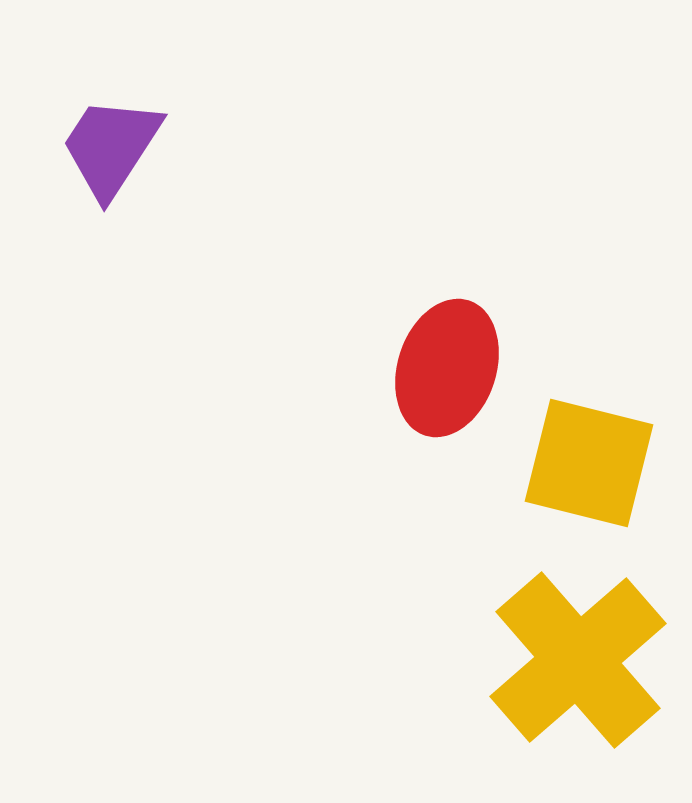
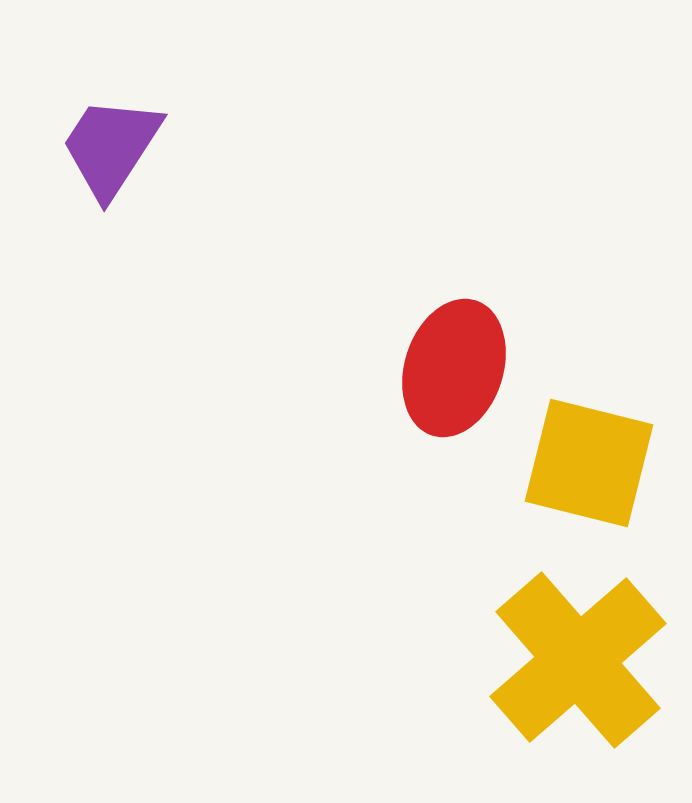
red ellipse: moved 7 px right
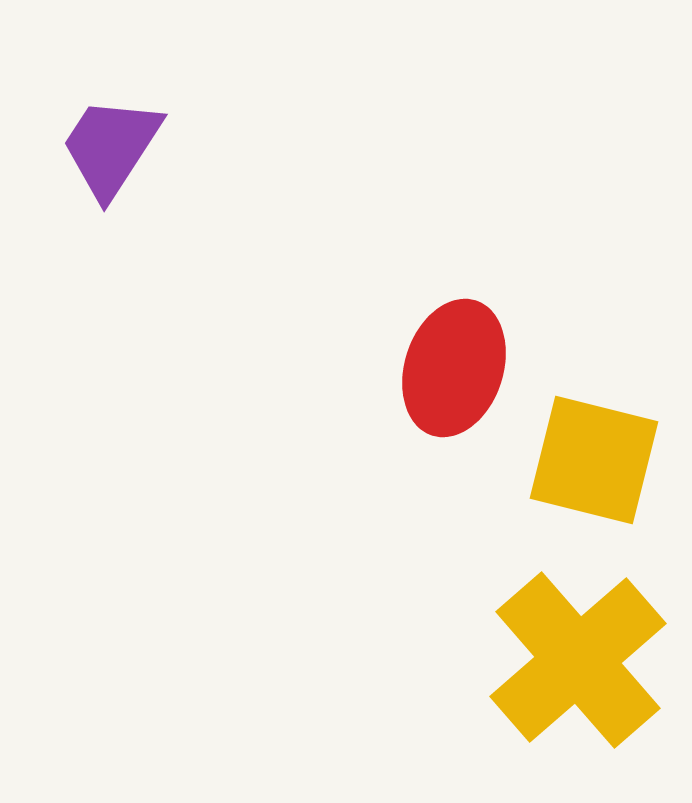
yellow square: moved 5 px right, 3 px up
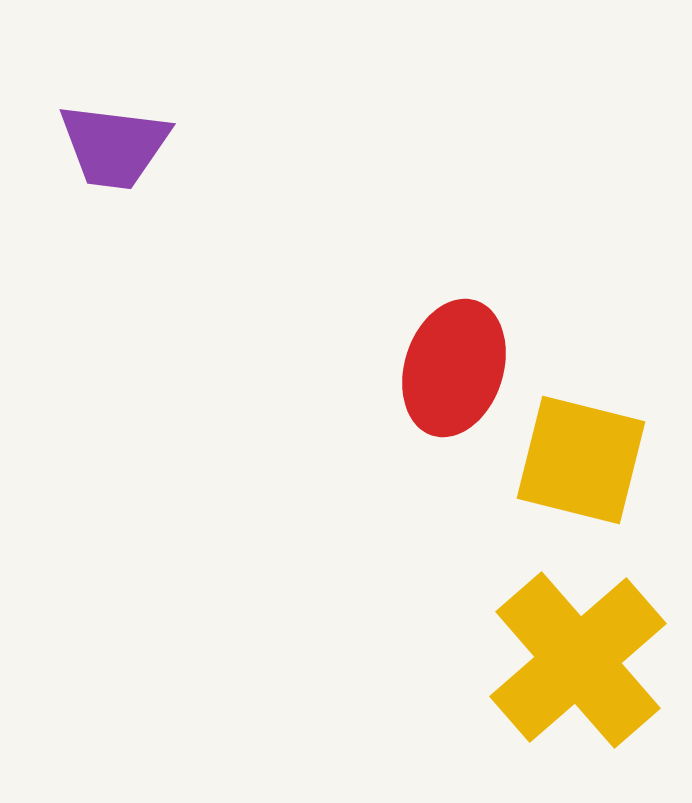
purple trapezoid: moved 3 px right, 1 px up; rotated 116 degrees counterclockwise
yellow square: moved 13 px left
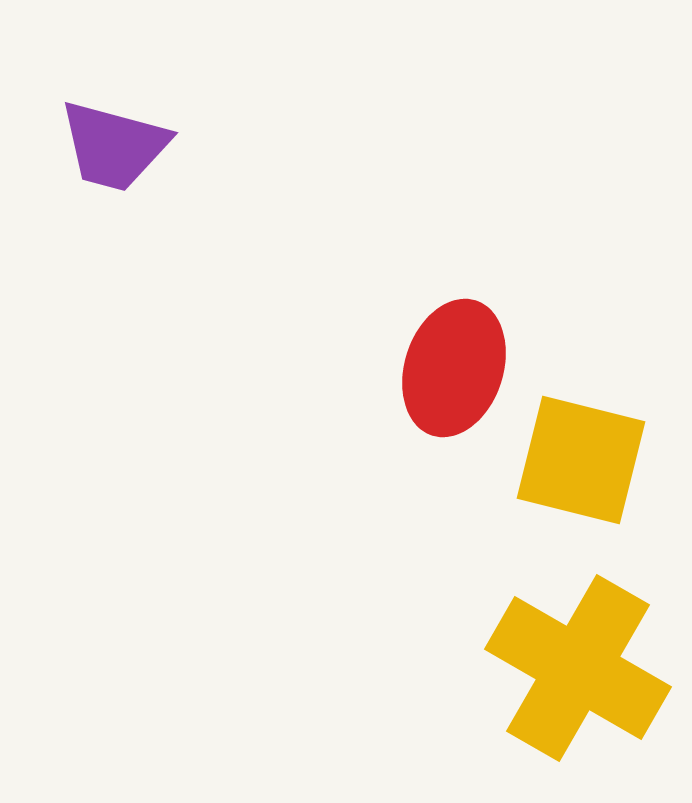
purple trapezoid: rotated 8 degrees clockwise
yellow cross: moved 8 px down; rotated 19 degrees counterclockwise
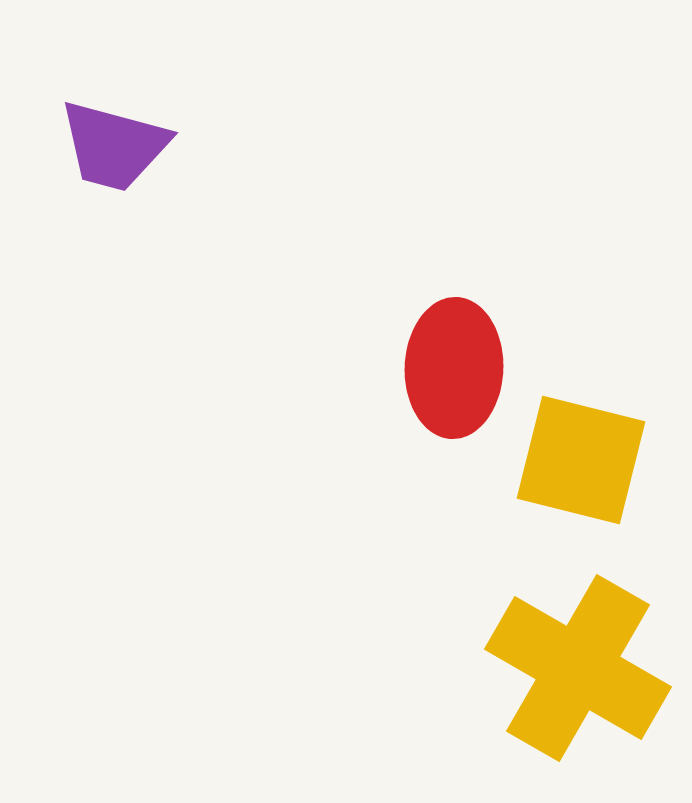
red ellipse: rotated 16 degrees counterclockwise
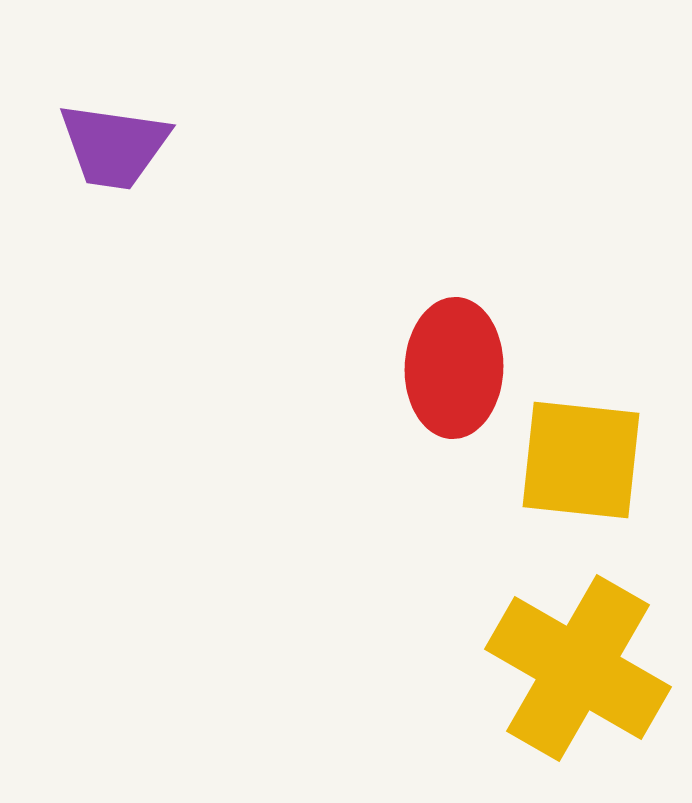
purple trapezoid: rotated 7 degrees counterclockwise
yellow square: rotated 8 degrees counterclockwise
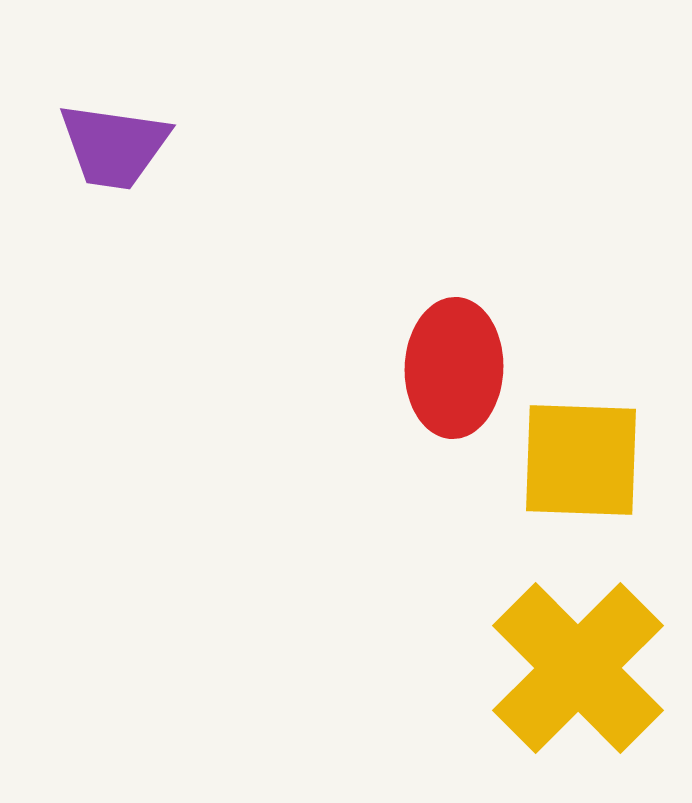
yellow square: rotated 4 degrees counterclockwise
yellow cross: rotated 15 degrees clockwise
